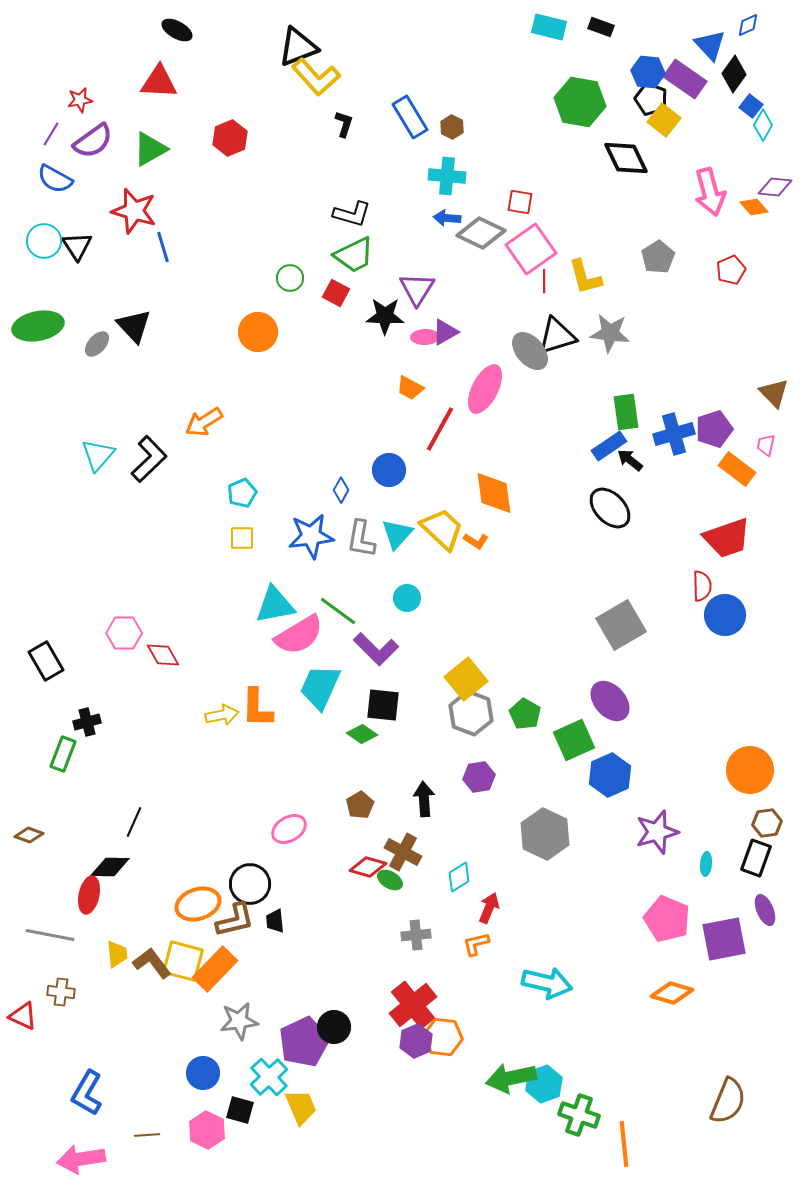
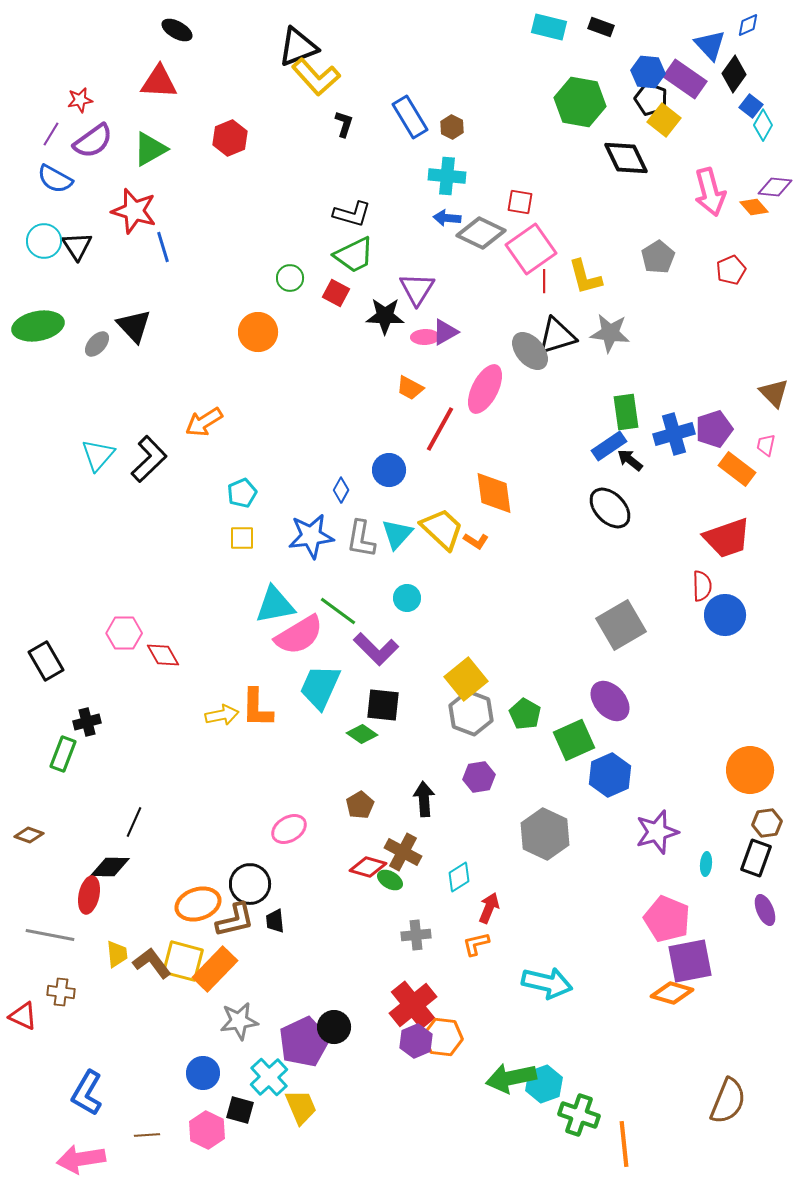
purple square at (724, 939): moved 34 px left, 22 px down
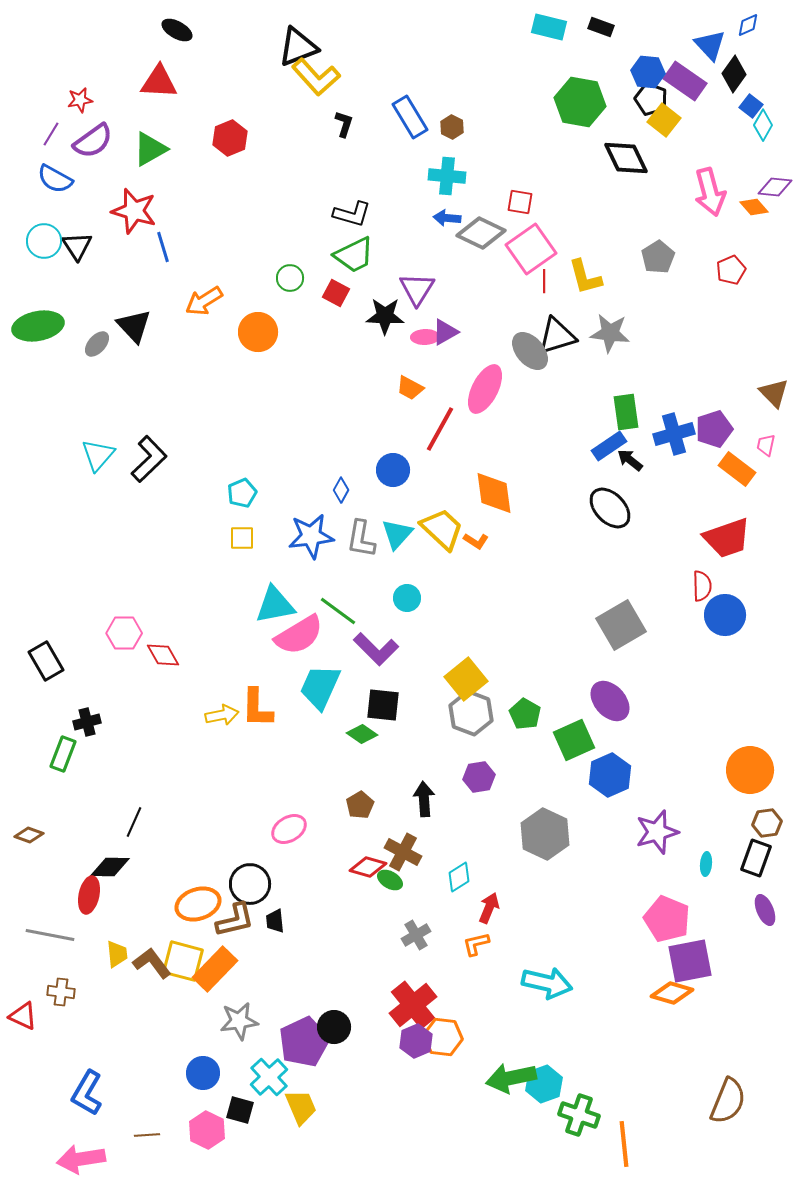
purple rectangle at (685, 79): moved 2 px down
orange arrow at (204, 422): moved 121 px up
blue circle at (389, 470): moved 4 px right
gray cross at (416, 935): rotated 24 degrees counterclockwise
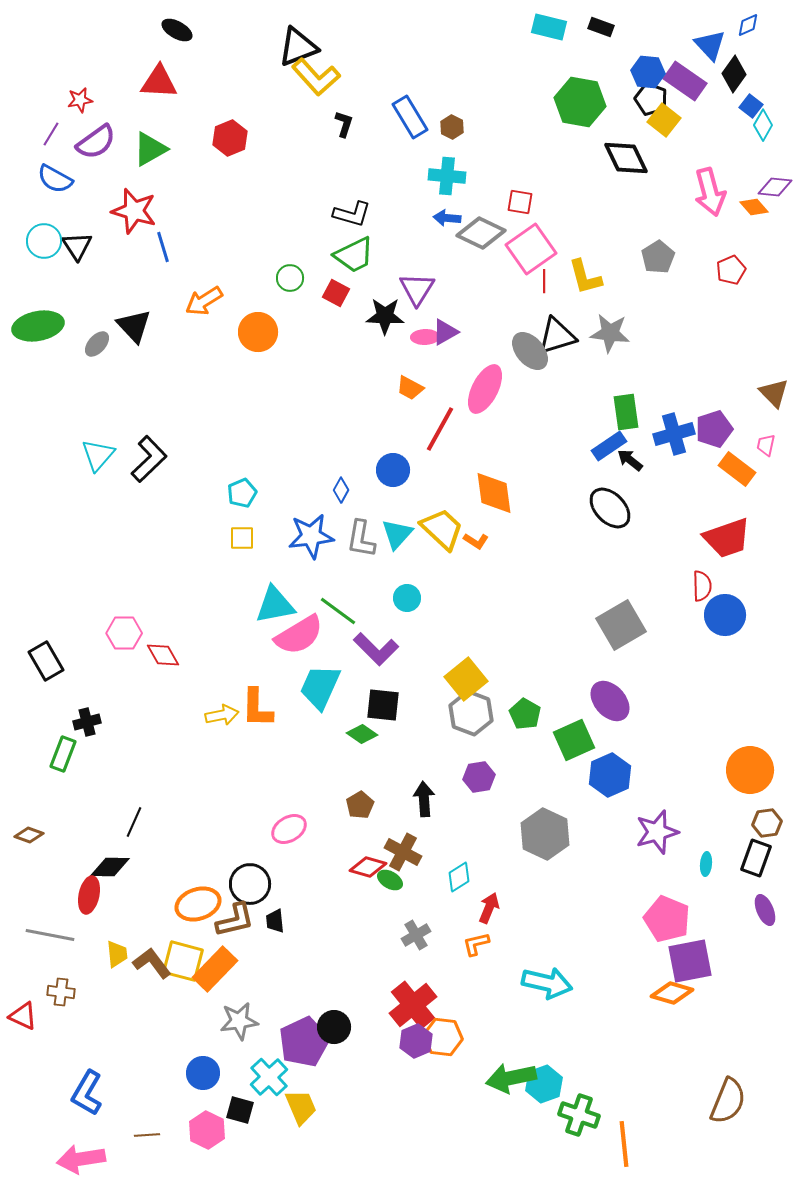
purple semicircle at (93, 141): moved 3 px right, 1 px down
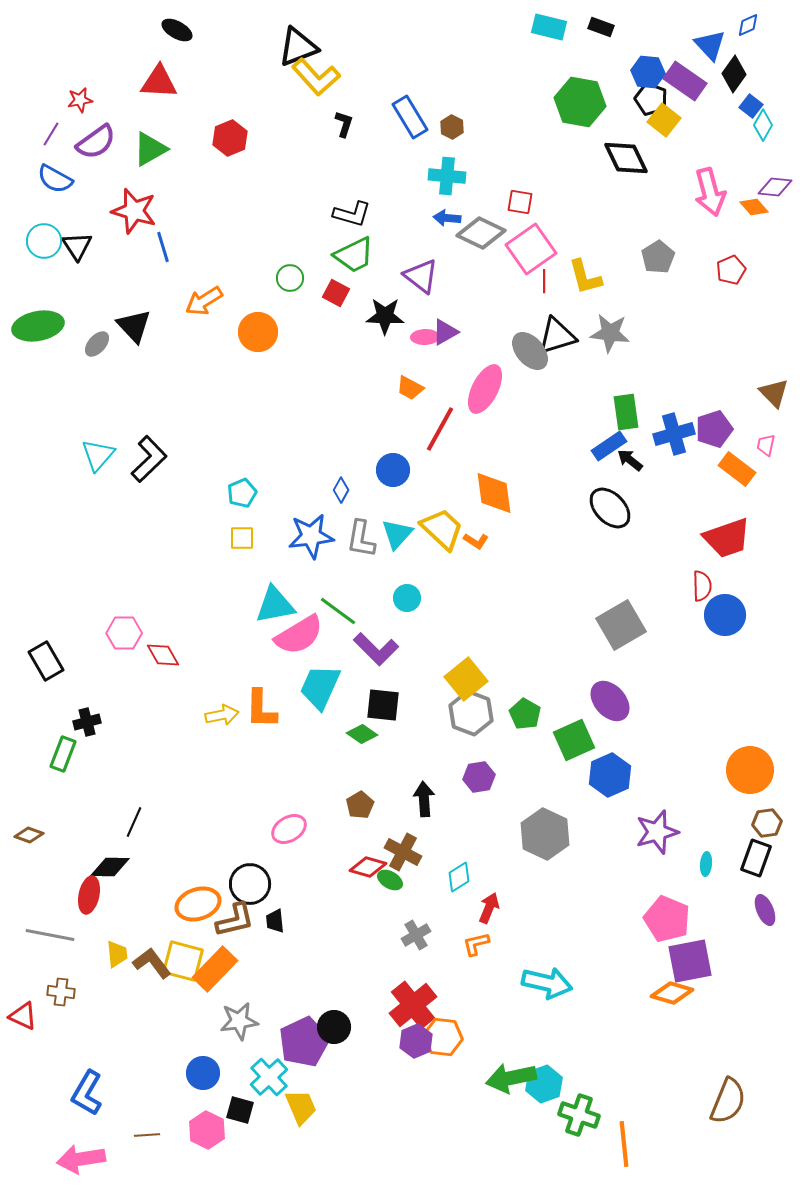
purple triangle at (417, 289): moved 4 px right, 13 px up; rotated 24 degrees counterclockwise
orange L-shape at (257, 708): moved 4 px right, 1 px down
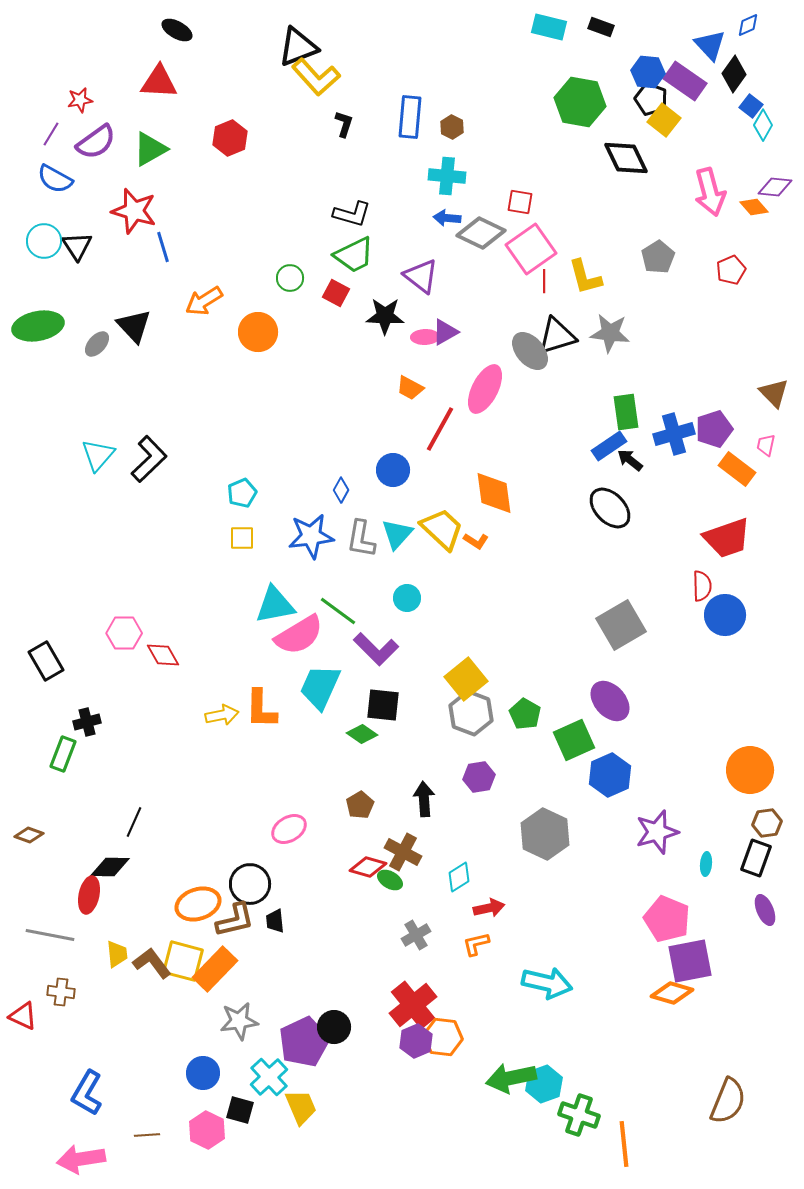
blue rectangle at (410, 117): rotated 36 degrees clockwise
red arrow at (489, 908): rotated 56 degrees clockwise
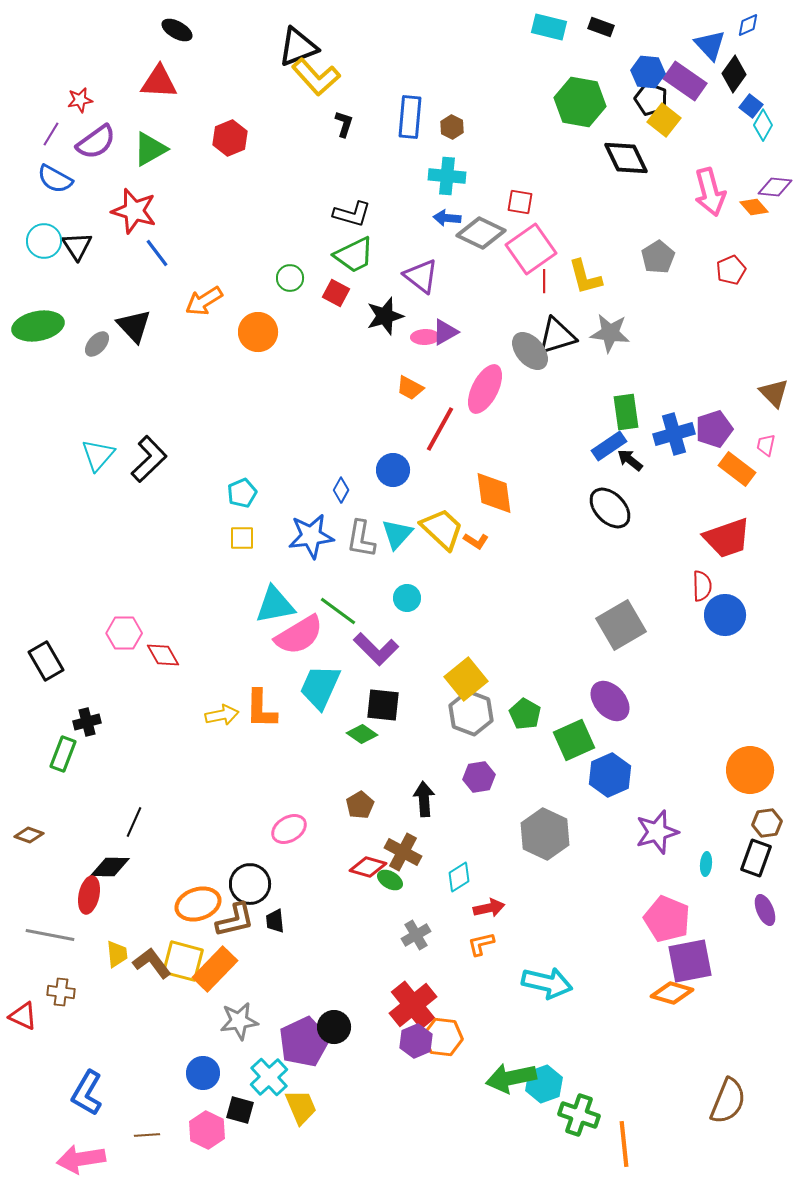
blue line at (163, 247): moved 6 px left, 6 px down; rotated 20 degrees counterclockwise
black star at (385, 316): rotated 18 degrees counterclockwise
orange L-shape at (476, 944): moved 5 px right
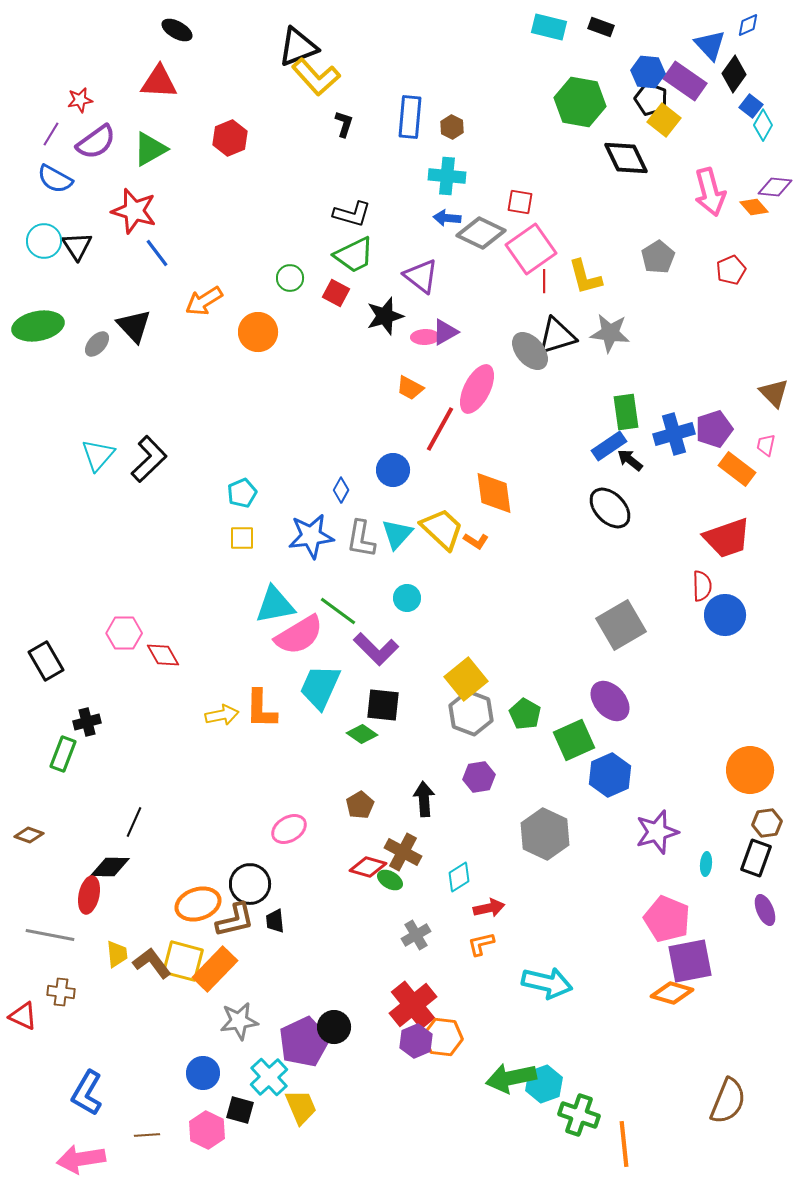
pink ellipse at (485, 389): moved 8 px left
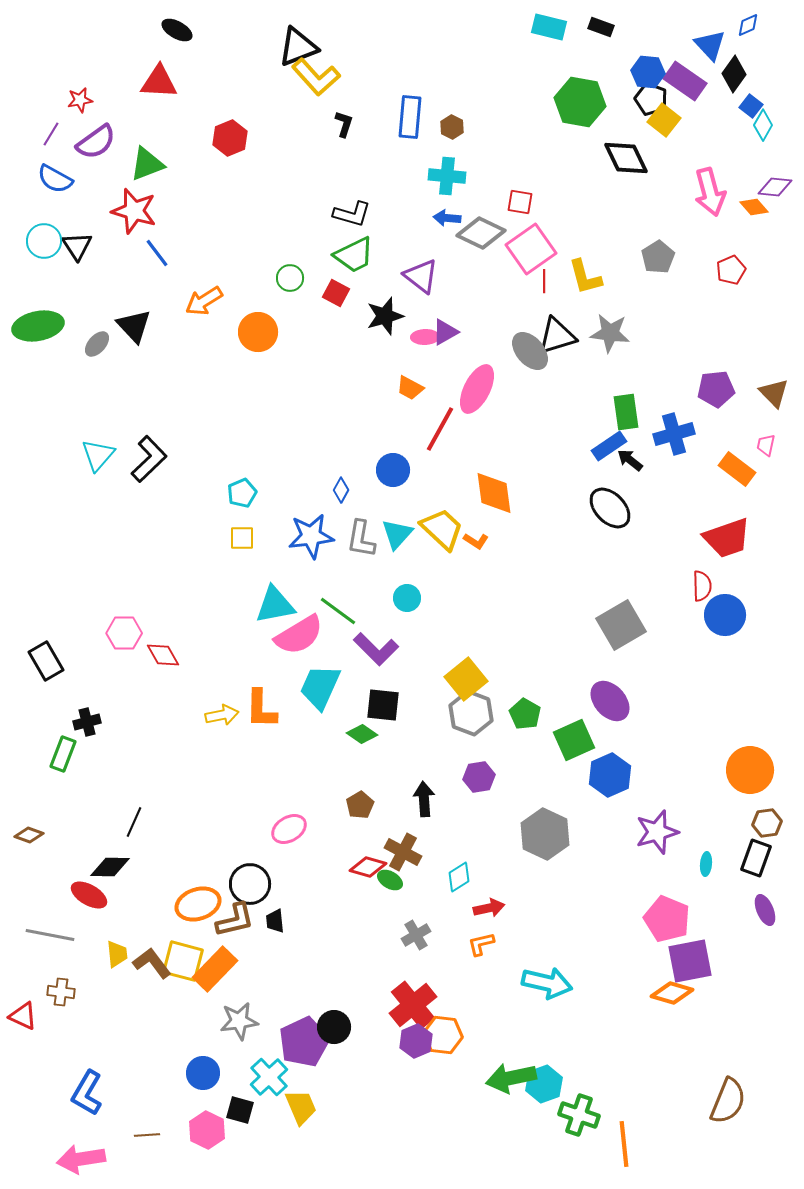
green triangle at (150, 149): moved 3 px left, 15 px down; rotated 9 degrees clockwise
purple pentagon at (714, 429): moved 2 px right, 40 px up; rotated 12 degrees clockwise
red ellipse at (89, 895): rotated 72 degrees counterclockwise
orange hexagon at (443, 1037): moved 2 px up
